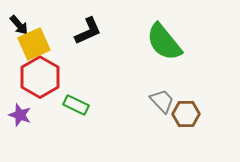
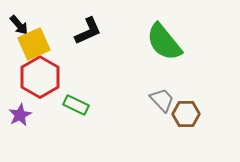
gray trapezoid: moved 1 px up
purple star: rotated 25 degrees clockwise
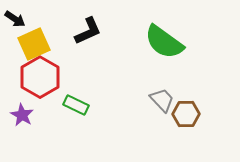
black arrow: moved 4 px left, 6 px up; rotated 15 degrees counterclockwise
green semicircle: rotated 15 degrees counterclockwise
purple star: moved 2 px right; rotated 15 degrees counterclockwise
